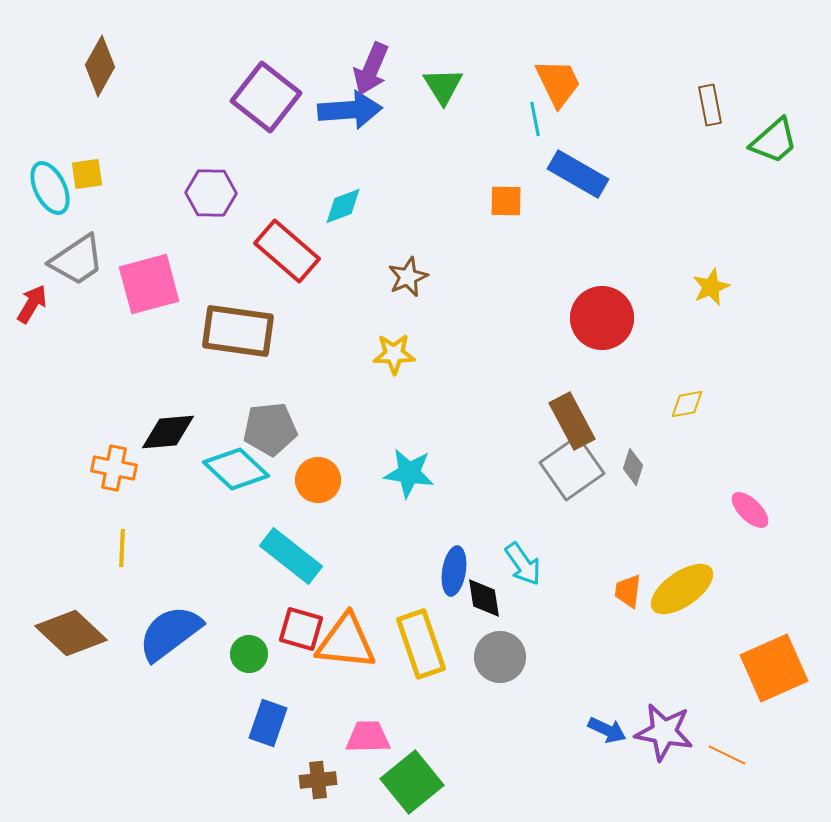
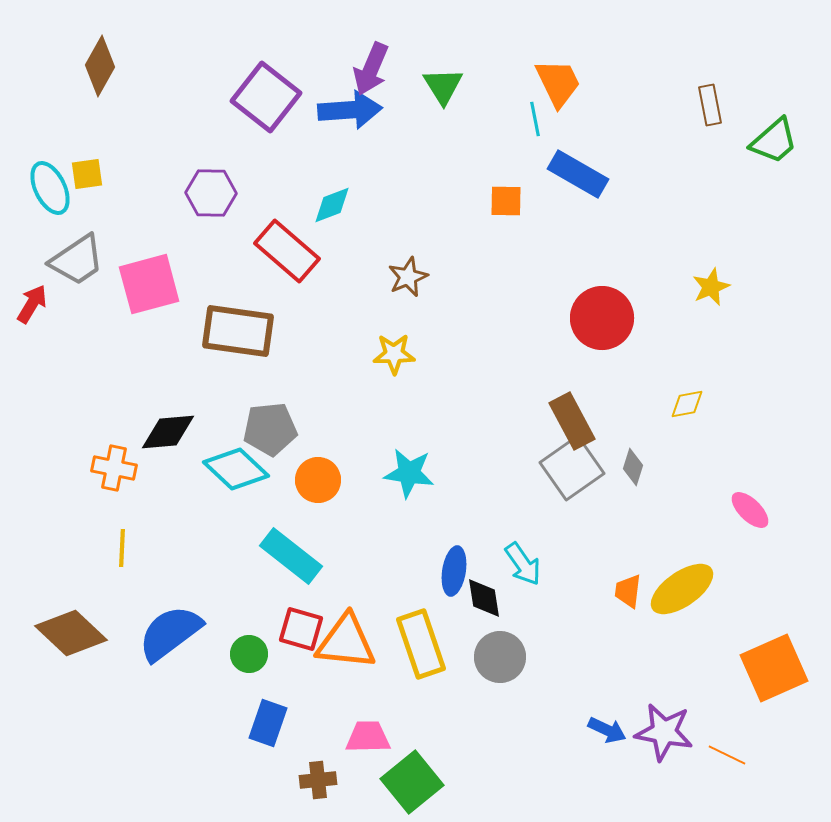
cyan diamond at (343, 206): moved 11 px left, 1 px up
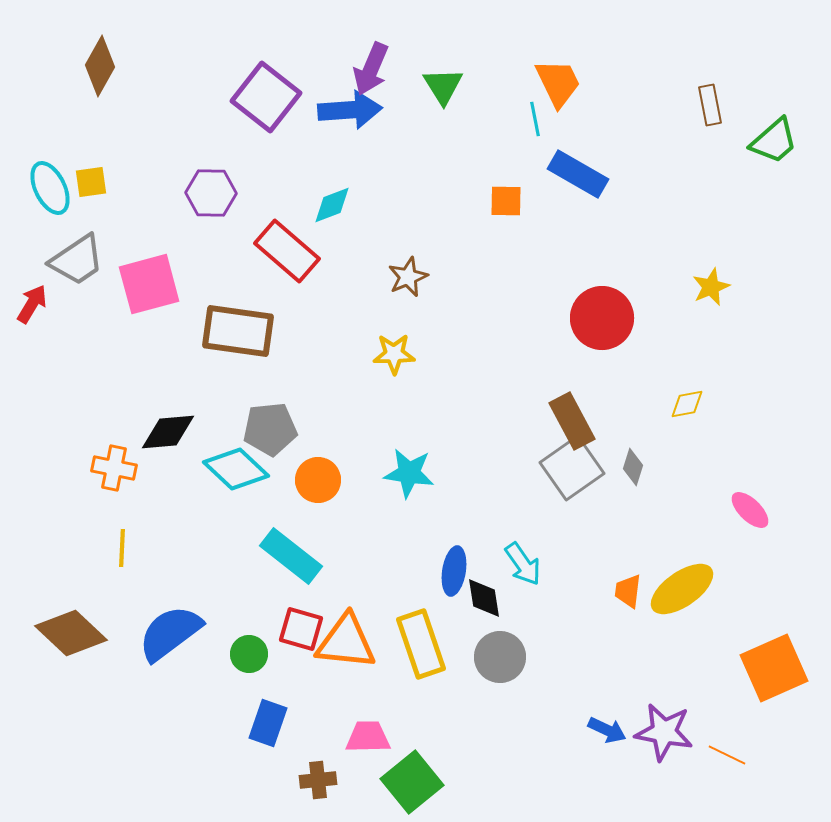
yellow square at (87, 174): moved 4 px right, 8 px down
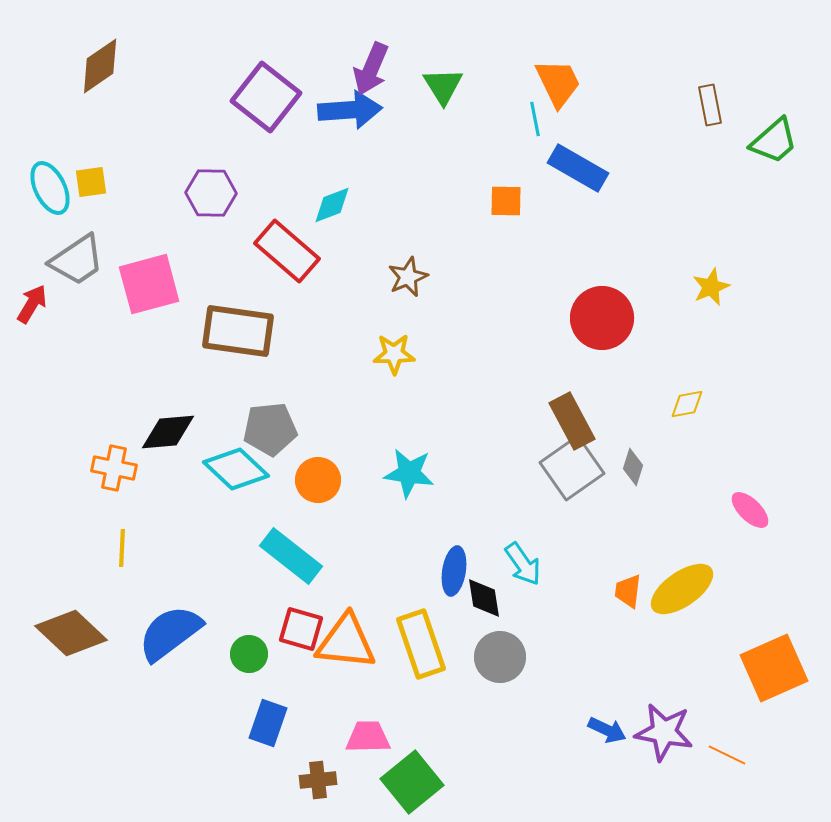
brown diamond at (100, 66): rotated 26 degrees clockwise
blue rectangle at (578, 174): moved 6 px up
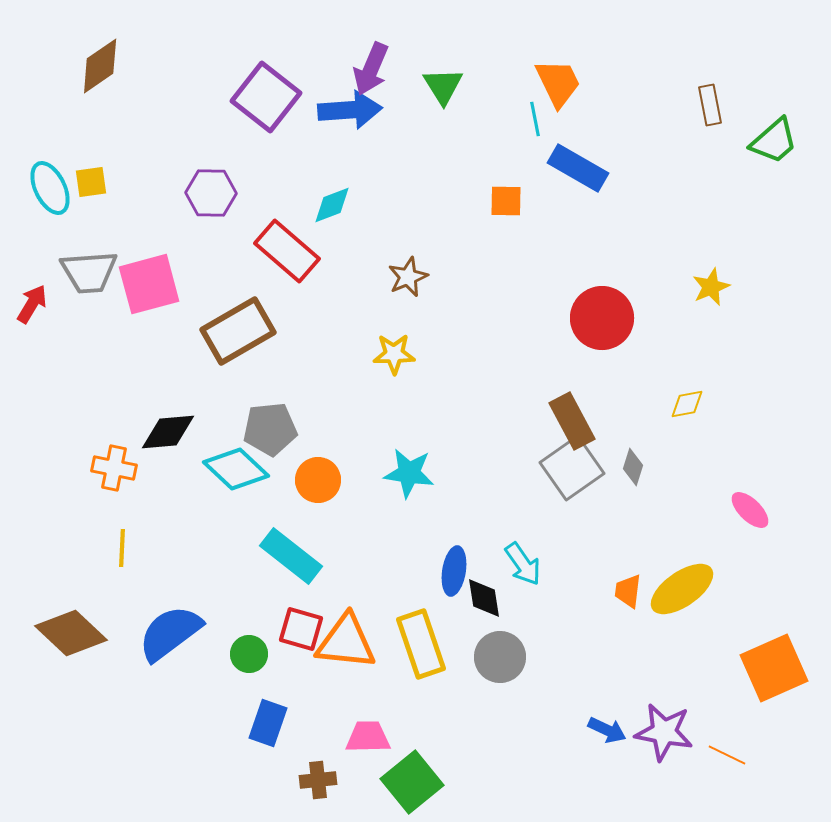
gray trapezoid at (77, 260): moved 12 px right, 12 px down; rotated 30 degrees clockwise
brown rectangle at (238, 331): rotated 38 degrees counterclockwise
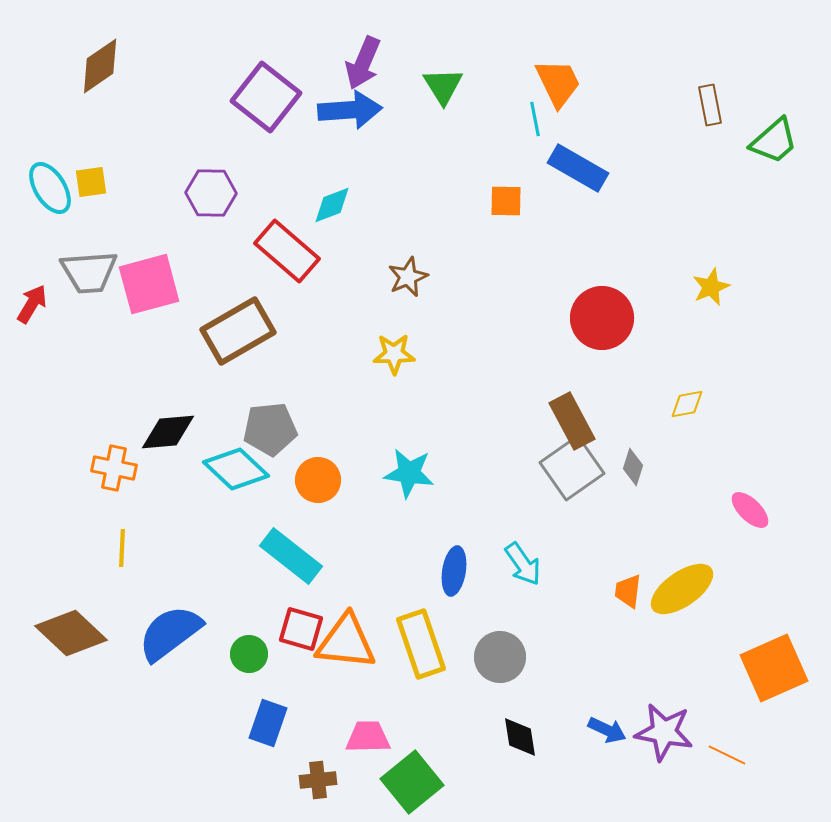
purple arrow at (371, 69): moved 8 px left, 6 px up
cyan ellipse at (50, 188): rotated 6 degrees counterclockwise
black diamond at (484, 598): moved 36 px right, 139 px down
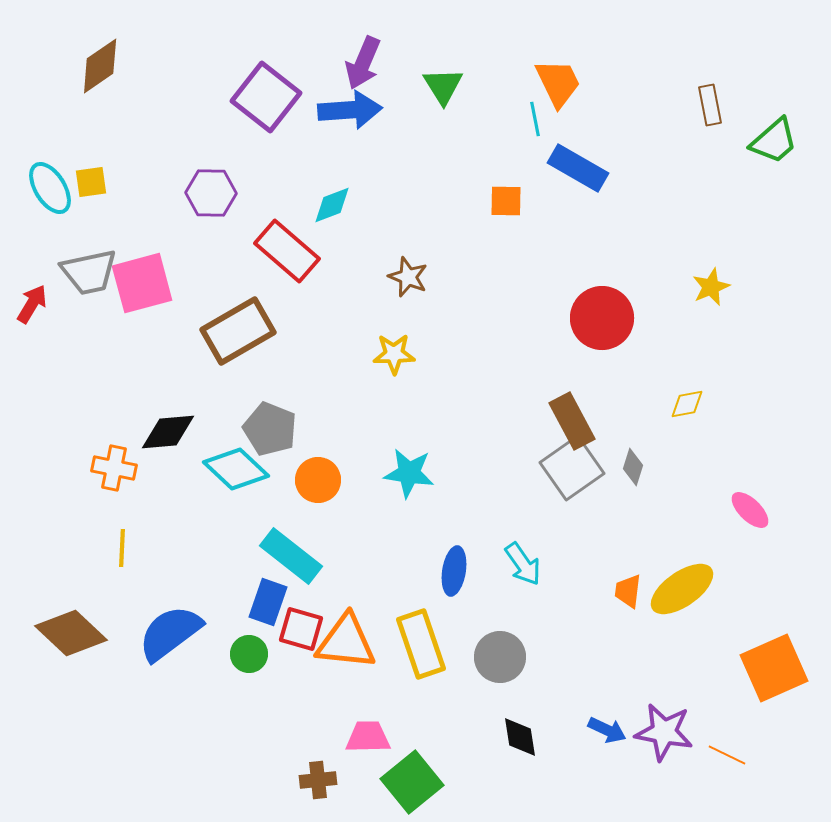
gray trapezoid at (89, 272): rotated 8 degrees counterclockwise
brown star at (408, 277): rotated 27 degrees counterclockwise
pink square at (149, 284): moved 7 px left, 1 px up
gray pentagon at (270, 429): rotated 28 degrees clockwise
blue rectangle at (268, 723): moved 121 px up
